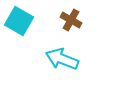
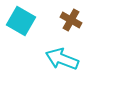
cyan square: moved 2 px right
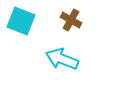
cyan square: rotated 8 degrees counterclockwise
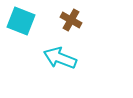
cyan arrow: moved 2 px left, 1 px up
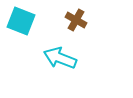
brown cross: moved 5 px right
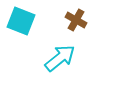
cyan arrow: rotated 120 degrees clockwise
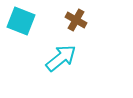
cyan arrow: moved 1 px right
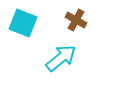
cyan square: moved 2 px right, 2 px down
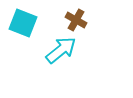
cyan arrow: moved 8 px up
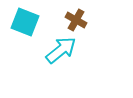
cyan square: moved 2 px right, 1 px up
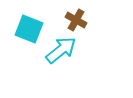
cyan square: moved 4 px right, 7 px down
